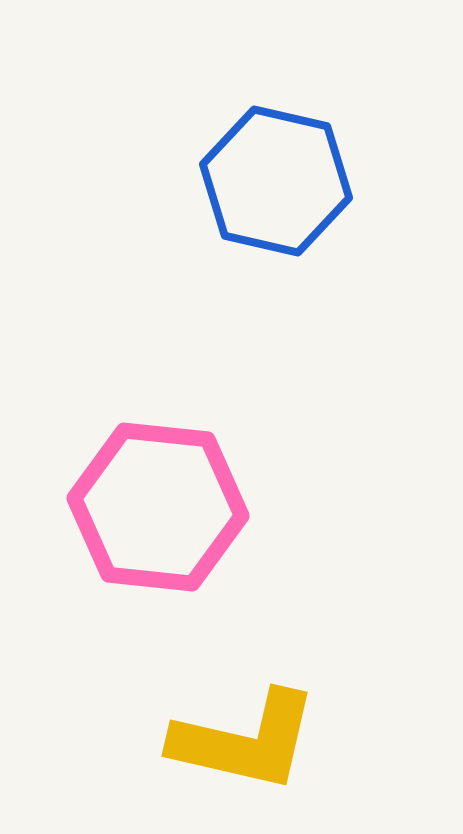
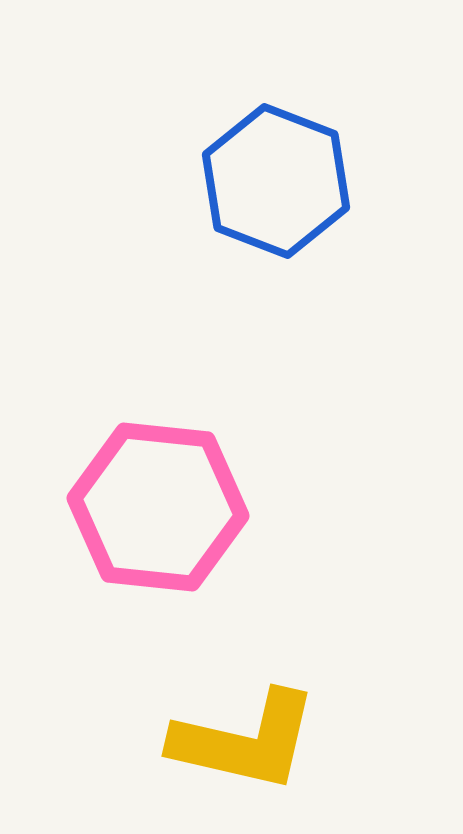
blue hexagon: rotated 8 degrees clockwise
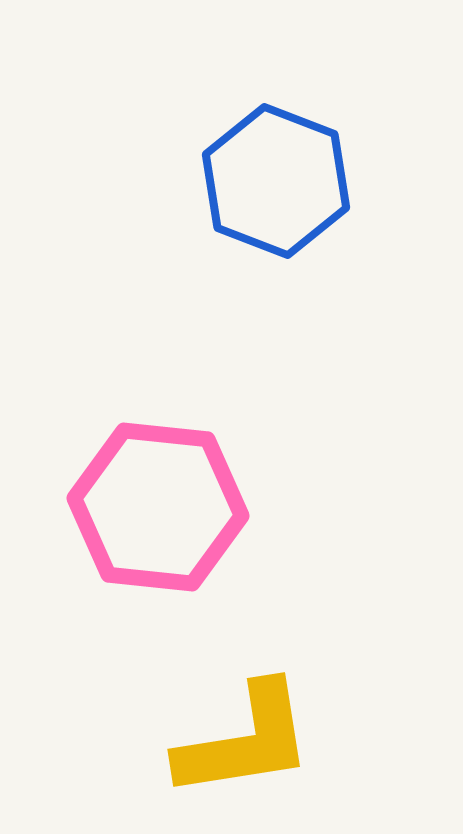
yellow L-shape: rotated 22 degrees counterclockwise
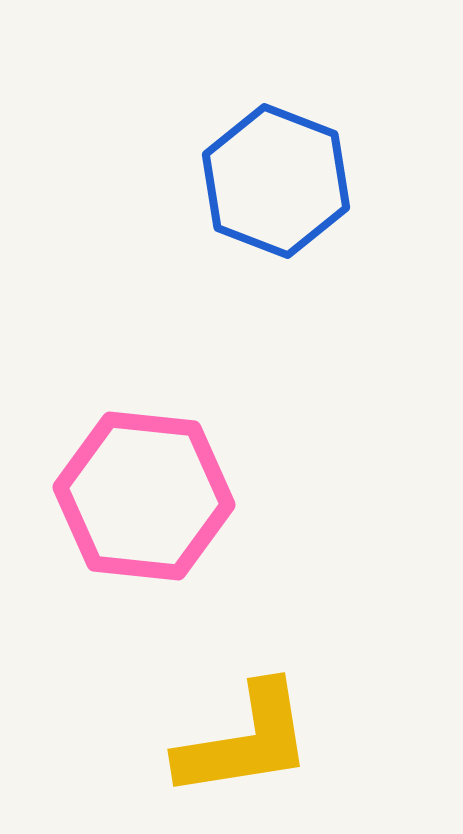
pink hexagon: moved 14 px left, 11 px up
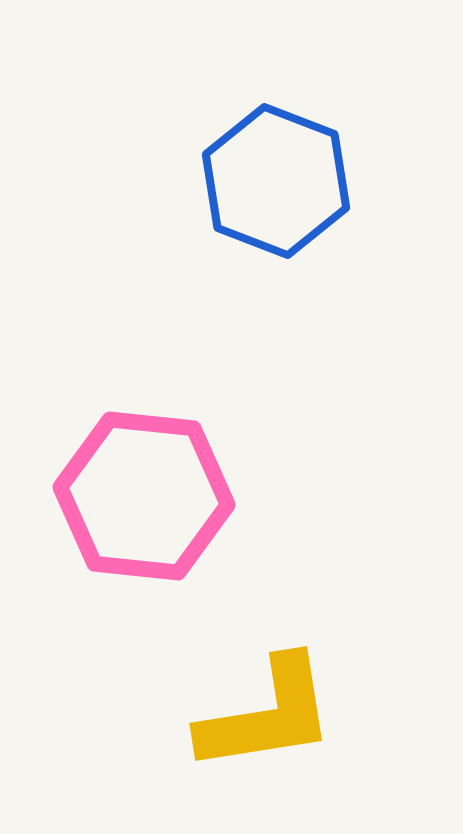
yellow L-shape: moved 22 px right, 26 px up
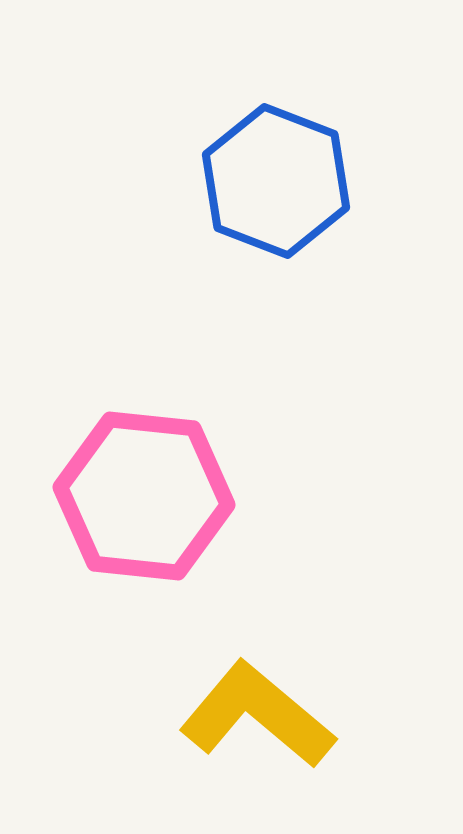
yellow L-shape: moved 10 px left; rotated 131 degrees counterclockwise
